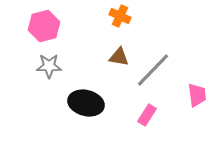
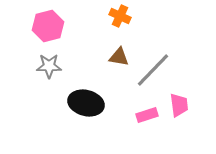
pink hexagon: moved 4 px right
pink trapezoid: moved 18 px left, 10 px down
pink rectangle: rotated 40 degrees clockwise
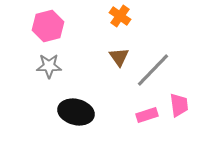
orange cross: rotated 10 degrees clockwise
brown triangle: rotated 45 degrees clockwise
black ellipse: moved 10 px left, 9 px down
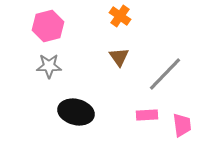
gray line: moved 12 px right, 4 px down
pink trapezoid: moved 3 px right, 20 px down
pink rectangle: rotated 15 degrees clockwise
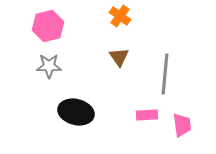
gray line: rotated 39 degrees counterclockwise
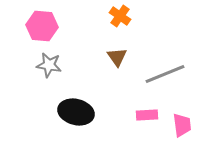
pink hexagon: moved 6 px left; rotated 20 degrees clockwise
brown triangle: moved 2 px left
gray star: moved 1 px up; rotated 10 degrees clockwise
gray line: rotated 63 degrees clockwise
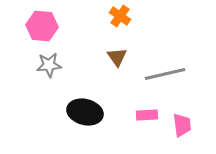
gray star: rotated 15 degrees counterclockwise
gray line: rotated 9 degrees clockwise
black ellipse: moved 9 px right
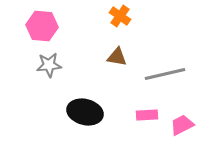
brown triangle: rotated 45 degrees counterclockwise
pink trapezoid: rotated 110 degrees counterclockwise
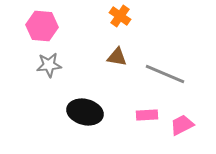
gray line: rotated 36 degrees clockwise
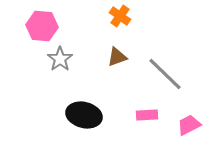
brown triangle: rotated 30 degrees counterclockwise
gray star: moved 11 px right, 6 px up; rotated 30 degrees counterclockwise
gray line: rotated 21 degrees clockwise
black ellipse: moved 1 px left, 3 px down
pink trapezoid: moved 7 px right
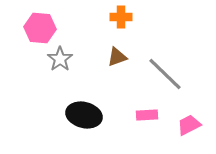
orange cross: moved 1 px right, 1 px down; rotated 35 degrees counterclockwise
pink hexagon: moved 2 px left, 2 px down
